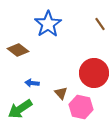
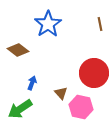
brown line: rotated 24 degrees clockwise
blue arrow: rotated 104 degrees clockwise
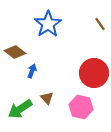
brown line: rotated 24 degrees counterclockwise
brown diamond: moved 3 px left, 2 px down
blue arrow: moved 12 px up
brown triangle: moved 14 px left, 5 px down
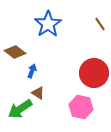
brown triangle: moved 9 px left, 5 px up; rotated 16 degrees counterclockwise
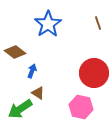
brown line: moved 2 px left, 1 px up; rotated 16 degrees clockwise
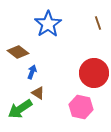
brown diamond: moved 3 px right
blue arrow: moved 1 px down
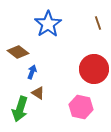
red circle: moved 4 px up
green arrow: rotated 40 degrees counterclockwise
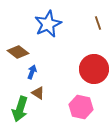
blue star: rotated 8 degrees clockwise
